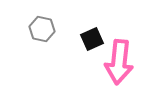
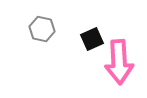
pink arrow: rotated 9 degrees counterclockwise
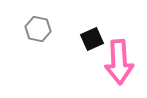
gray hexagon: moved 4 px left
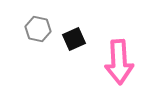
black square: moved 18 px left
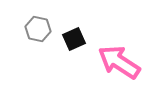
pink arrow: rotated 126 degrees clockwise
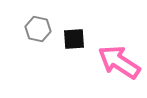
black square: rotated 20 degrees clockwise
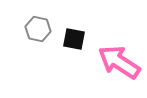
black square: rotated 15 degrees clockwise
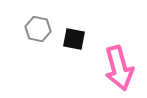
pink arrow: moved 6 px down; rotated 138 degrees counterclockwise
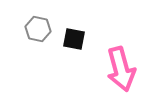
pink arrow: moved 2 px right, 1 px down
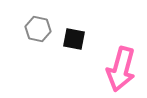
pink arrow: rotated 30 degrees clockwise
